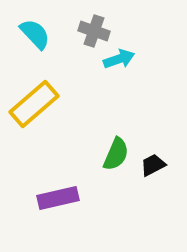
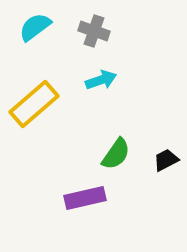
cyan semicircle: moved 7 px up; rotated 84 degrees counterclockwise
cyan arrow: moved 18 px left, 21 px down
green semicircle: rotated 12 degrees clockwise
black trapezoid: moved 13 px right, 5 px up
purple rectangle: moved 27 px right
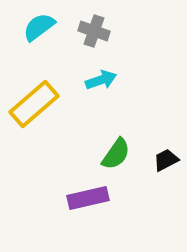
cyan semicircle: moved 4 px right
purple rectangle: moved 3 px right
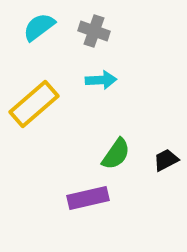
cyan arrow: rotated 16 degrees clockwise
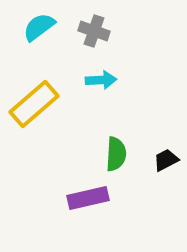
green semicircle: rotated 32 degrees counterclockwise
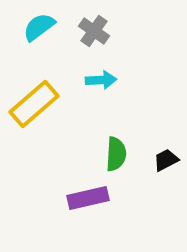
gray cross: rotated 16 degrees clockwise
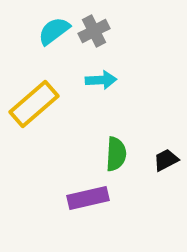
cyan semicircle: moved 15 px right, 4 px down
gray cross: rotated 28 degrees clockwise
